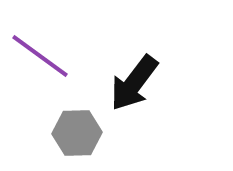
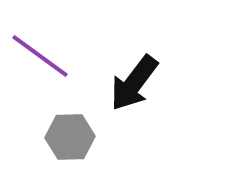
gray hexagon: moved 7 px left, 4 px down
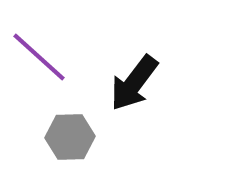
purple line: moved 1 px left, 1 px down; rotated 6 degrees clockwise
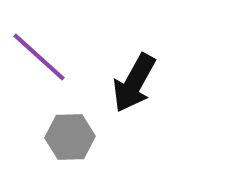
black arrow: rotated 8 degrees counterclockwise
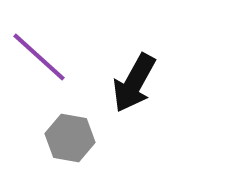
gray hexagon: moved 1 px down; rotated 12 degrees clockwise
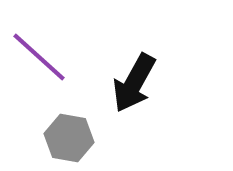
gray hexagon: moved 1 px left
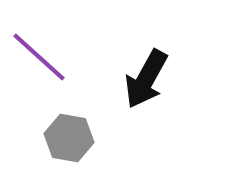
black arrow: moved 12 px right, 4 px up
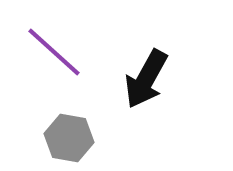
purple line: moved 15 px right, 5 px up
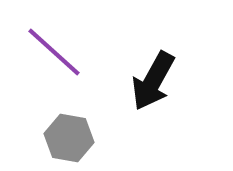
black arrow: moved 7 px right, 2 px down
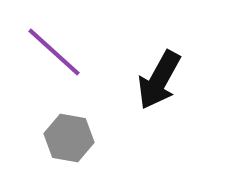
black arrow: moved 6 px right, 1 px up
